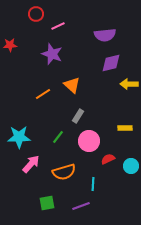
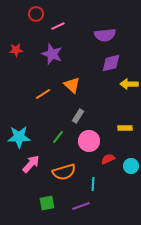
red star: moved 6 px right, 5 px down
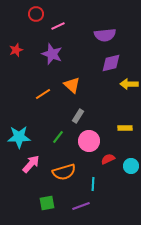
red star: rotated 16 degrees counterclockwise
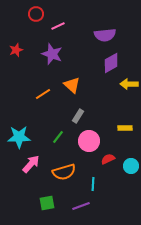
purple diamond: rotated 15 degrees counterclockwise
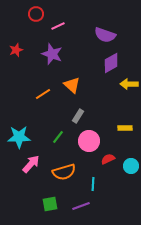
purple semicircle: rotated 25 degrees clockwise
green square: moved 3 px right, 1 px down
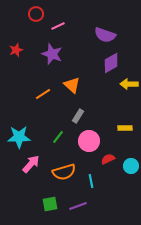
cyan line: moved 2 px left, 3 px up; rotated 16 degrees counterclockwise
purple line: moved 3 px left
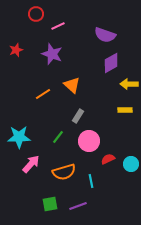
yellow rectangle: moved 18 px up
cyan circle: moved 2 px up
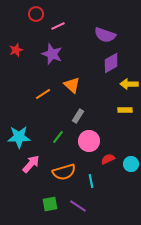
purple line: rotated 54 degrees clockwise
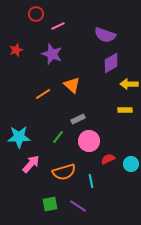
gray rectangle: moved 3 px down; rotated 32 degrees clockwise
